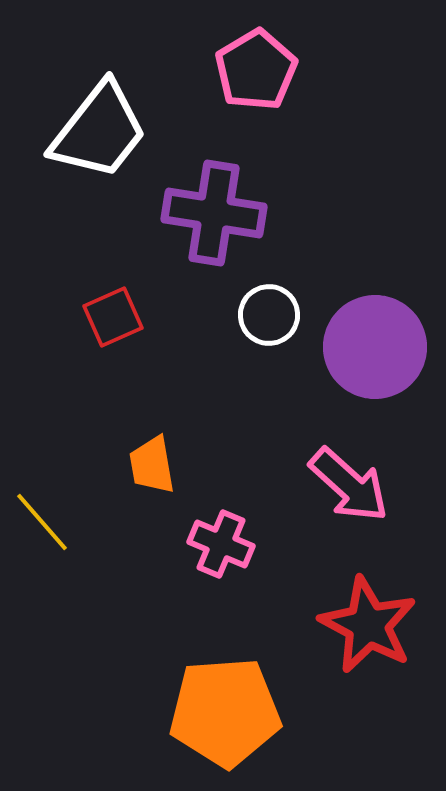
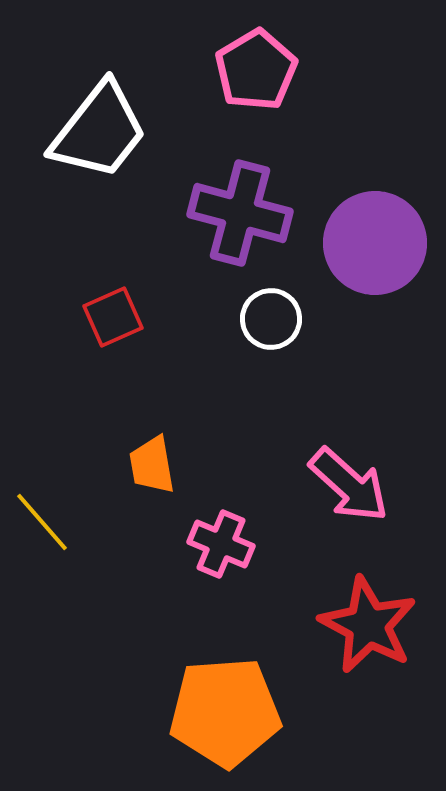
purple cross: moved 26 px right; rotated 6 degrees clockwise
white circle: moved 2 px right, 4 px down
purple circle: moved 104 px up
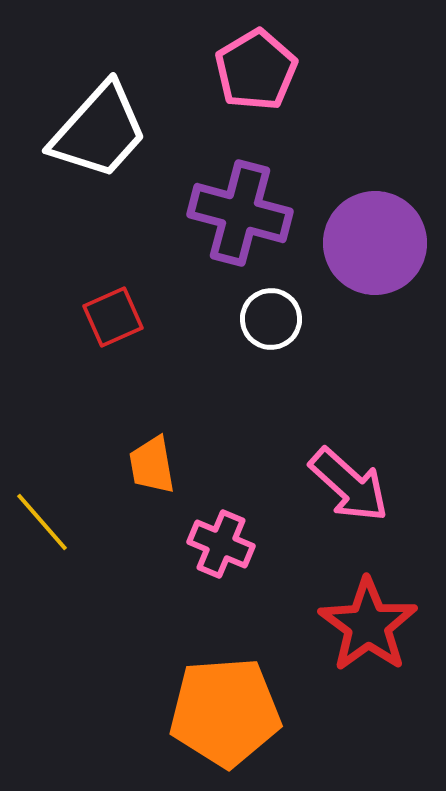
white trapezoid: rotated 4 degrees clockwise
red star: rotated 8 degrees clockwise
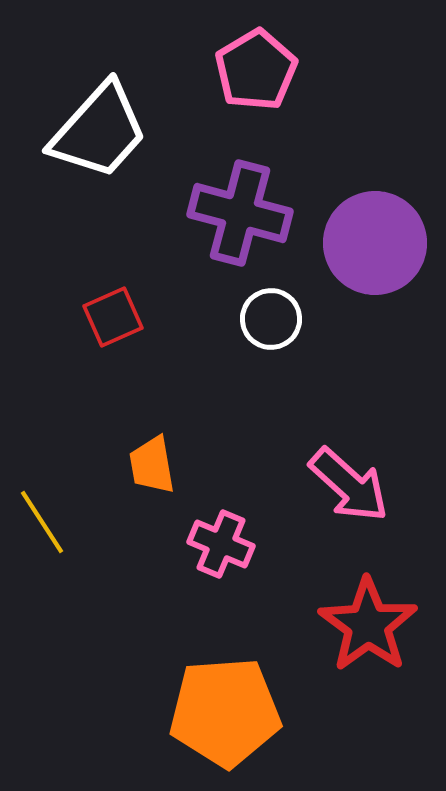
yellow line: rotated 8 degrees clockwise
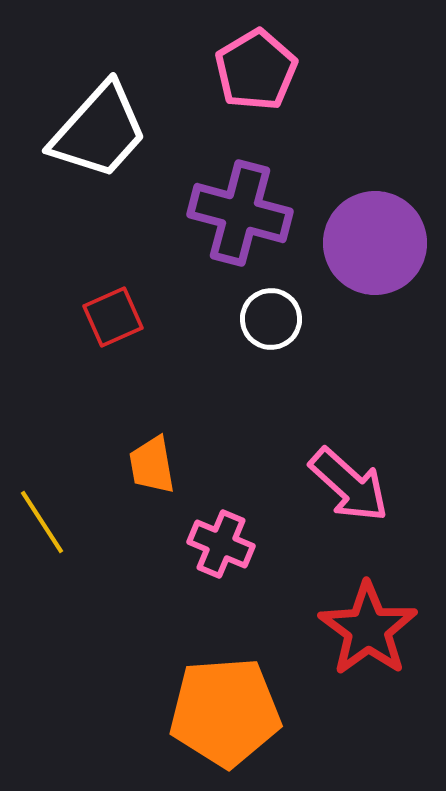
red star: moved 4 px down
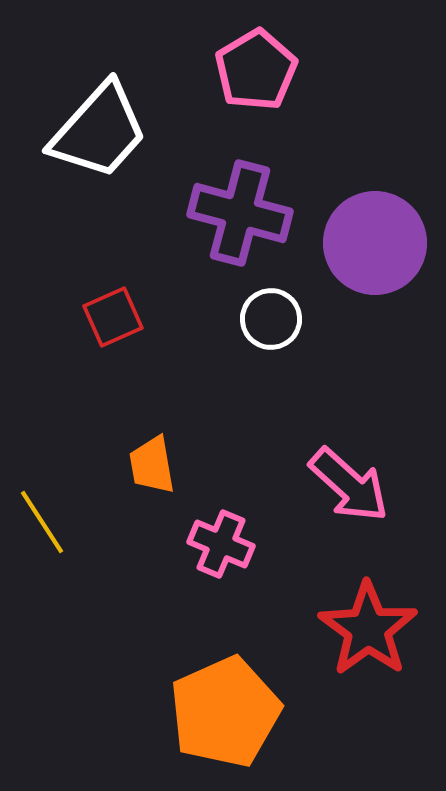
orange pentagon: rotated 20 degrees counterclockwise
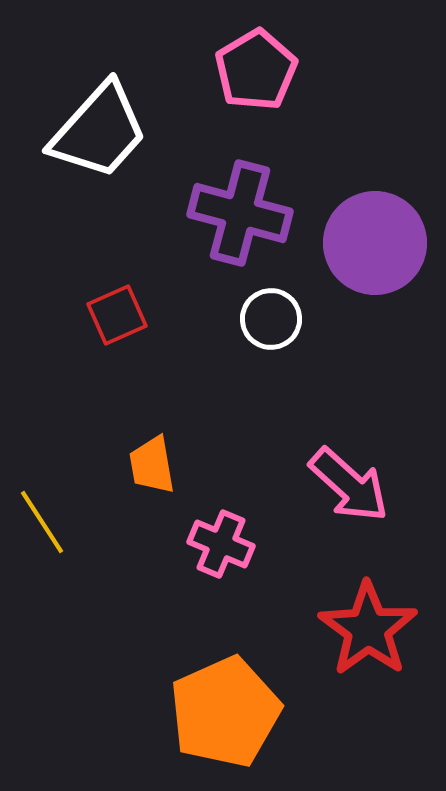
red square: moved 4 px right, 2 px up
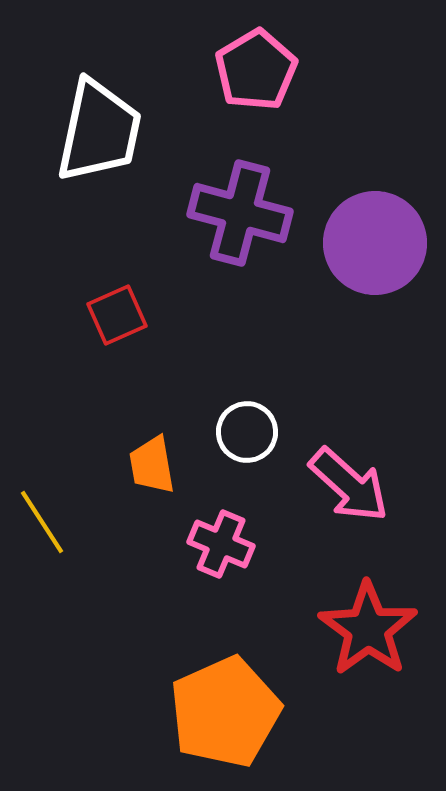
white trapezoid: rotated 30 degrees counterclockwise
white circle: moved 24 px left, 113 px down
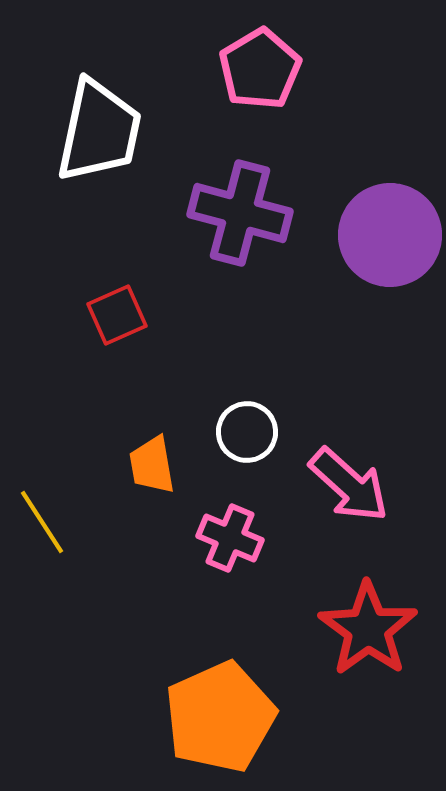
pink pentagon: moved 4 px right, 1 px up
purple circle: moved 15 px right, 8 px up
pink cross: moved 9 px right, 6 px up
orange pentagon: moved 5 px left, 5 px down
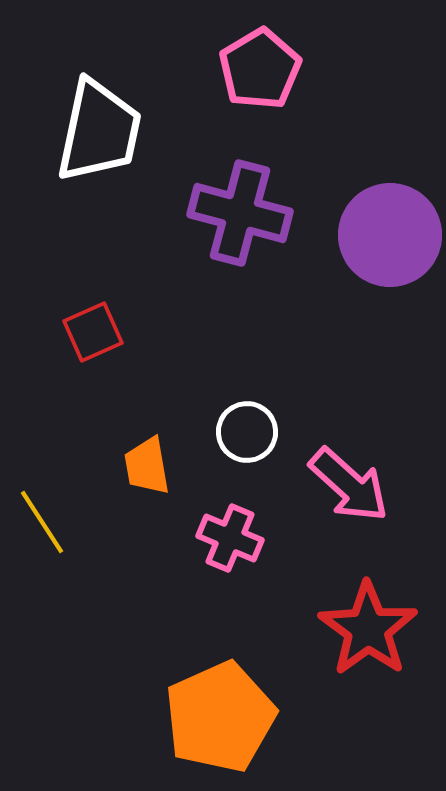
red square: moved 24 px left, 17 px down
orange trapezoid: moved 5 px left, 1 px down
